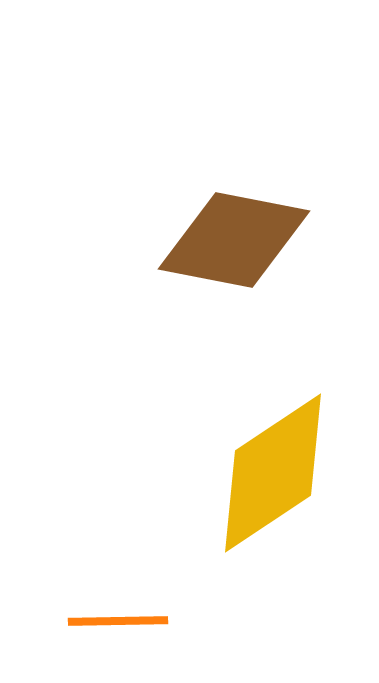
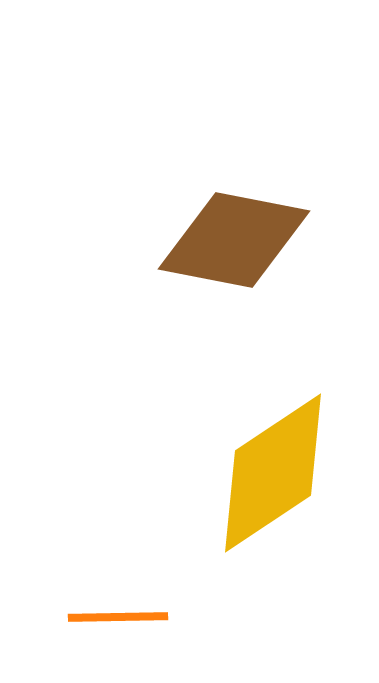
orange line: moved 4 px up
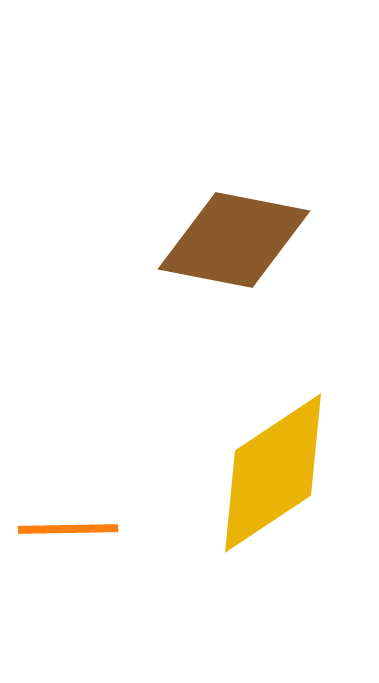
orange line: moved 50 px left, 88 px up
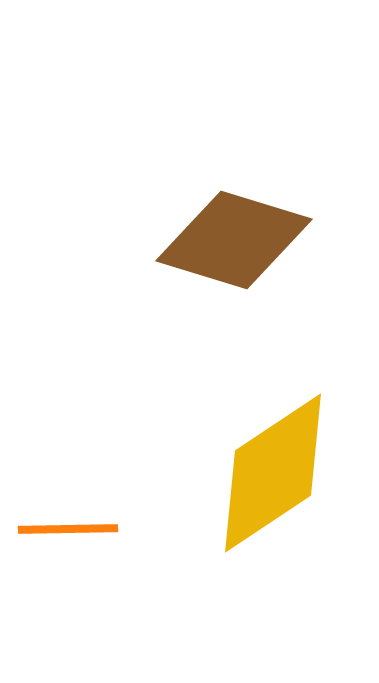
brown diamond: rotated 6 degrees clockwise
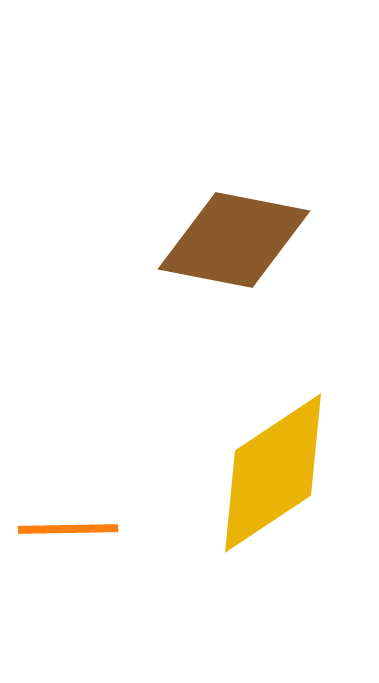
brown diamond: rotated 6 degrees counterclockwise
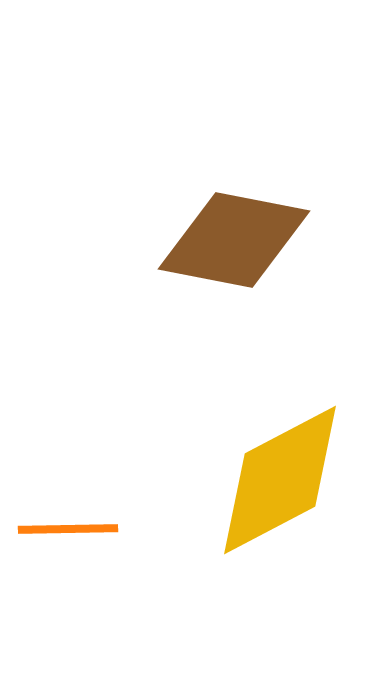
yellow diamond: moved 7 px right, 7 px down; rotated 6 degrees clockwise
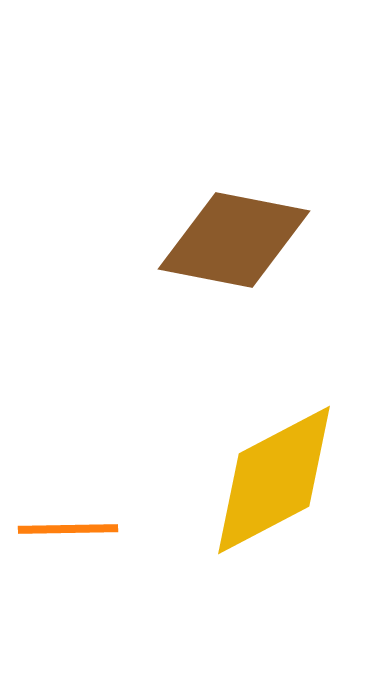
yellow diamond: moved 6 px left
